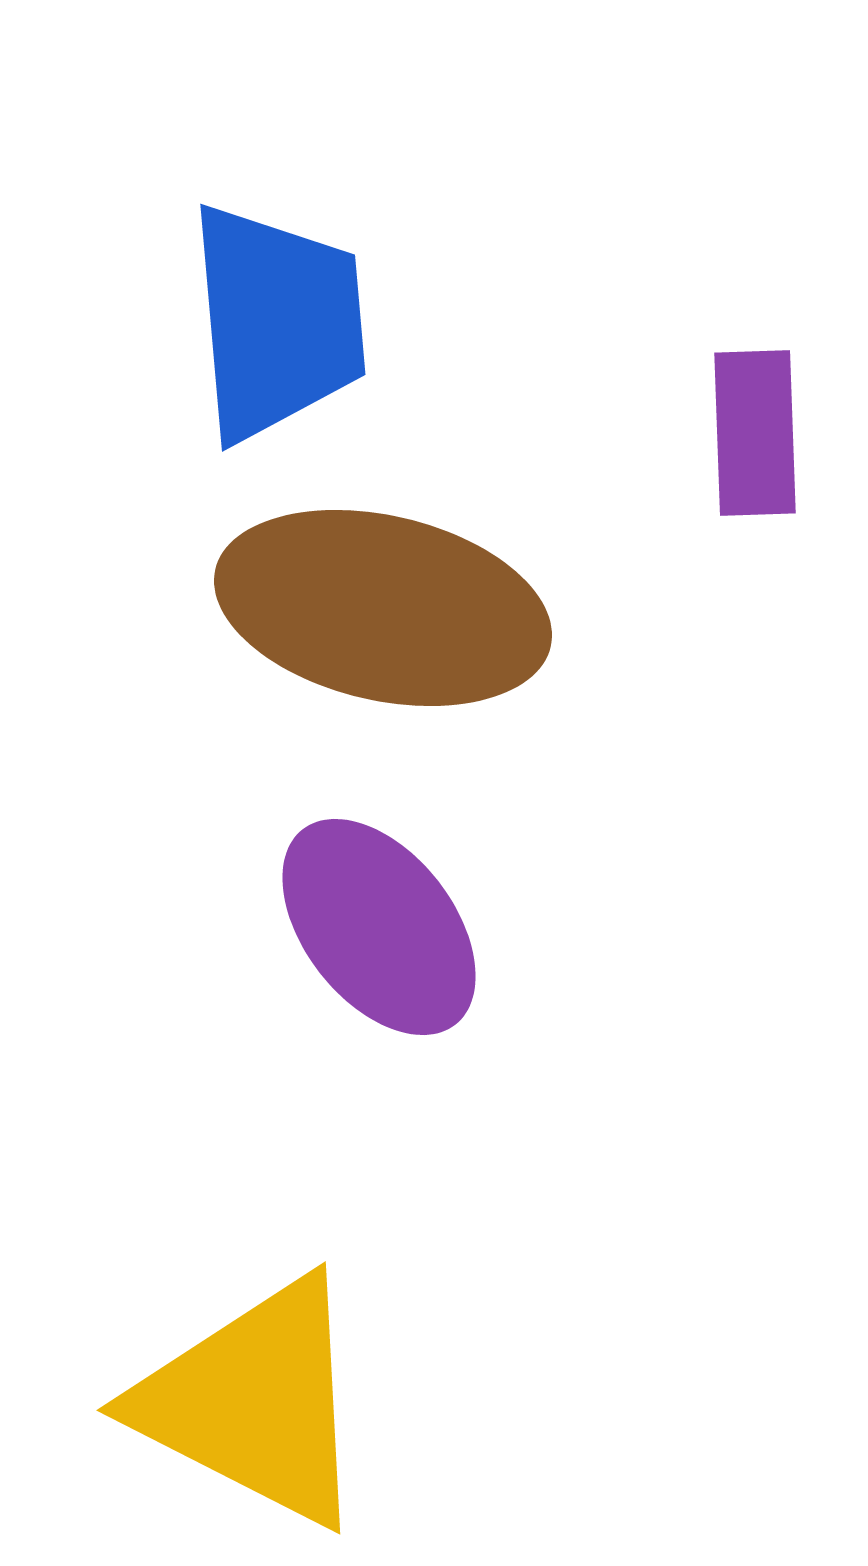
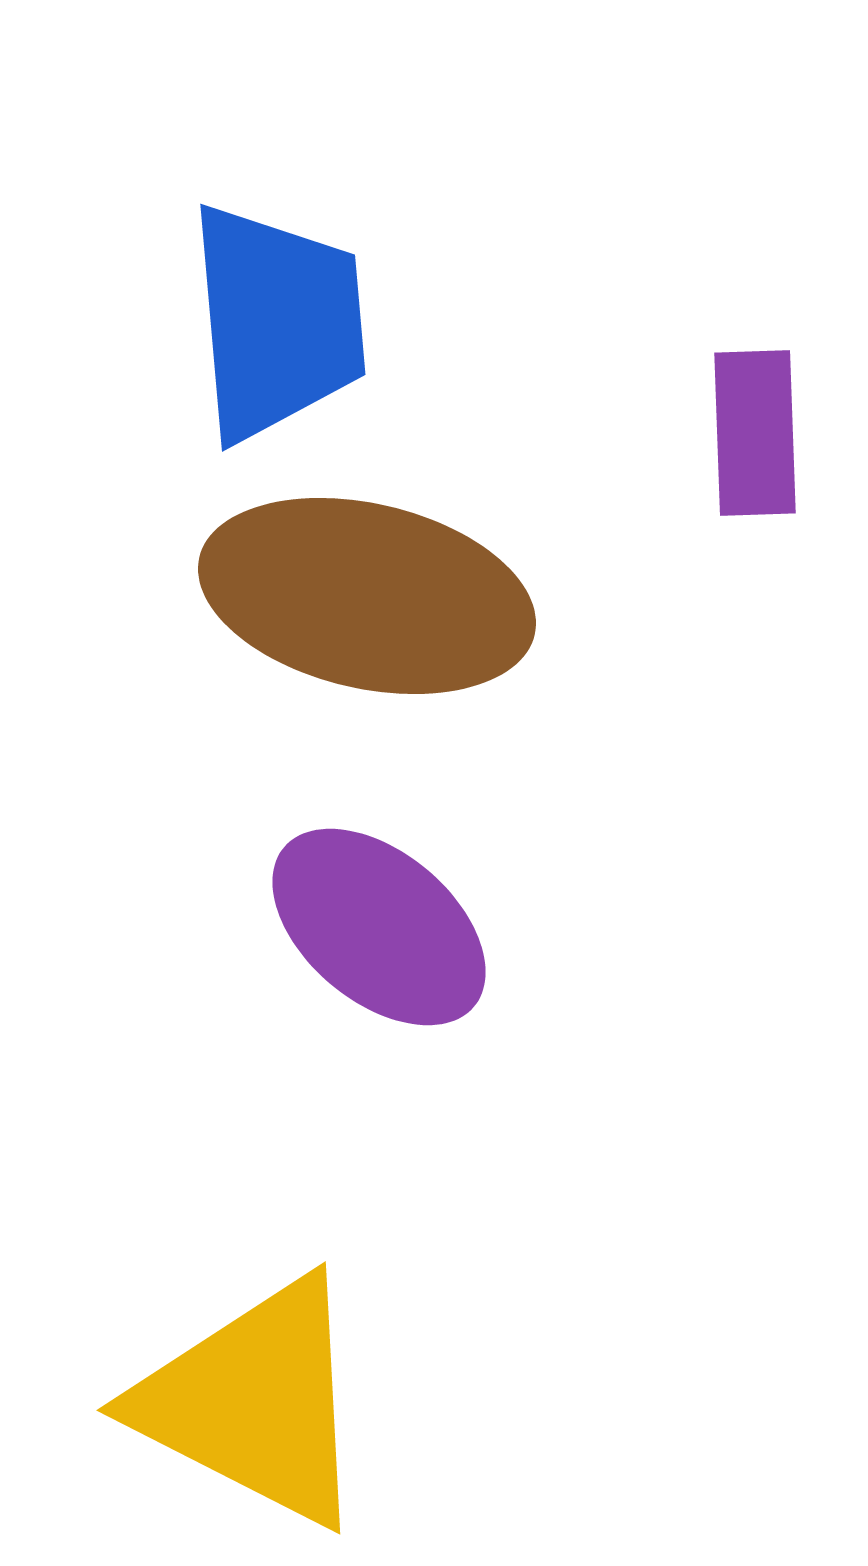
brown ellipse: moved 16 px left, 12 px up
purple ellipse: rotated 12 degrees counterclockwise
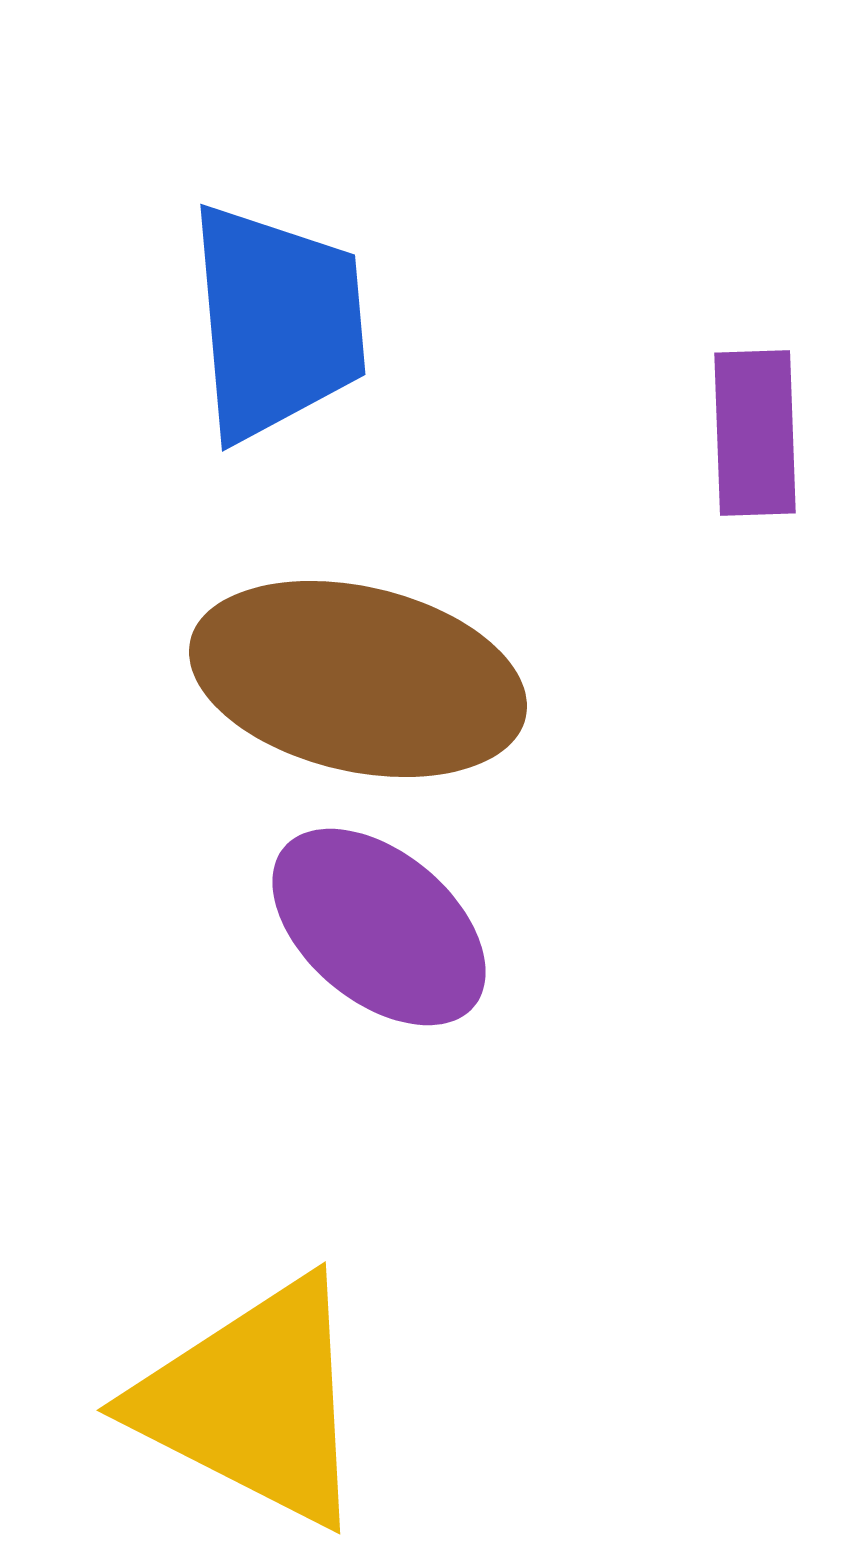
brown ellipse: moved 9 px left, 83 px down
